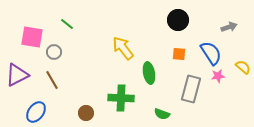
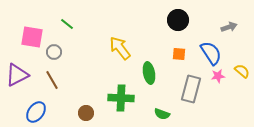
yellow arrow: moved 3 px left
yellow semicircle: moved 1 px left, 4 px down
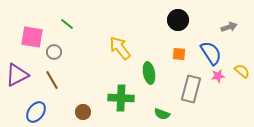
brown circle: moved 3 px left, 1 px up
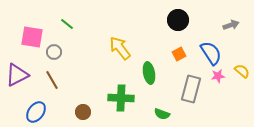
gray arrow: moved 2 px right, 2 px up
orange square: rotated 32 degrees counterclockwise
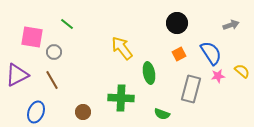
black circle: moved 1 px left, 3 px down
yellow arrow: moved 2 px right
blue ellipse: rotated 15 degrees counterclockwise
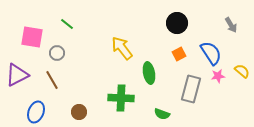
gray arrow: rotated 77 degrees clockwise
gray circle: moved 3 px right, 1 px down
brown circle: moved 4 px left
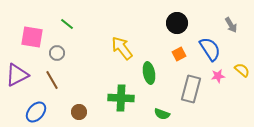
blue semicircle: moved 1 px left, 4 px up
yellow semicircle: moved 1 px up
blue ellipse: rotated 20 degrees clockwise
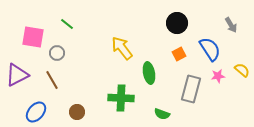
pink square: moved 1 px right
brown circle: moved 2 px left
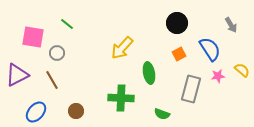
yellow arrow: rotated 100 degrees counterclockwise
brown circle: moved 1 px left, 1 px up
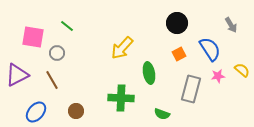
green line: moved 2 px down
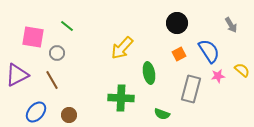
blue semicircle: moved 1 px left, 2 px down
brown circle: moved 7 px left, 4 px down
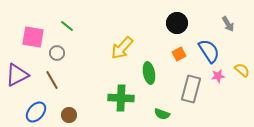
gray arrow: moved 3 px left, 1 px up
